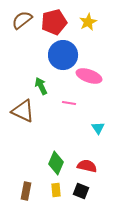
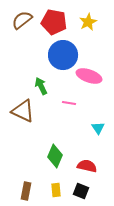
red pentagon: rotated 25 degrees clockwise
green diamond: moved 1 px left, 7 px up
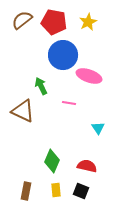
green diamond: moved 3 px left, 5 px down
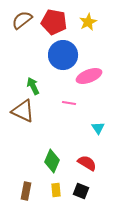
pink ellipse: rotated 40 degrees counterclockwise
green arrow: moved 8 px left
red semicircle: moved 3 px up; rotated 18 degrees clockwise
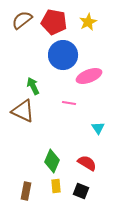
yellow rectangle: moved 4 px up
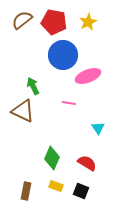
pink ellipse: moved 1 px left
green diamond: moved 3 px up
yellow rectangle: rotated 64 degrees counterclockwise
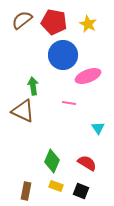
yellow star: moved 2 px down; rotated 18 degrees counterclockwise
green arrow: rotated 18 degrees clockwise
green diamond: moved 3 px down
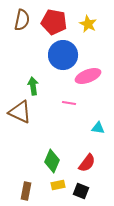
brown semicircle: rotated 140 degrees clockwise
brown triangle: moved 3 px left, 1 px down
cyan triangle: rotated 48 degrees counterclockwise
red semicircle: rotated 96 degrees clockwise
yellow rectangle: moved 2 px right, 1 px up; rotated 32 degrees counterclockwise
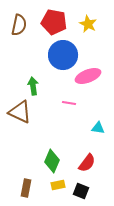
brown semicircle: moved 3 px left, 5 px down
brown rectangle: moved 3 px up
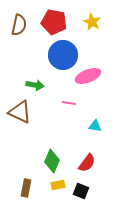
yellow star: moved 4 px right, 2 px up
green arrow: moved 2 px right, 1 px up; rotated 108 degrees clockwise
cyan triangle: moved 3 px left, 2 px up
